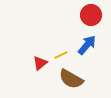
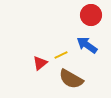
blue arrow: rotated 95 degrees counterclockwise
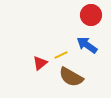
brown semicircle: moved 2 px up
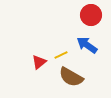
red triangle: moved 1 px left, 1 px up
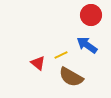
red triangle: moved 1 px left, 1 px down; rotated 42 degrees counterclockwise
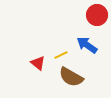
red circle: moved 6 px right
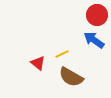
blue arrow: moved 7 px right, 5 px up
yellow line: moved 1 px right, 1 px up
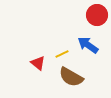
blue arrow: moved 6 px left, 5 px down
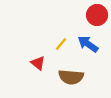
blue arrow: moved 1 px up
yellow line: moved 1 px left, 10 px up; rotated 24 degrees counterclockwise
brown semicircle: rotated 25 degrees counterclockwise
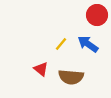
red triangle: moved 3 px right, 6 px down
